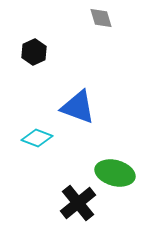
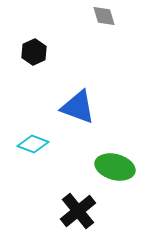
gray diamond: moved 3 px right, 2 px up
cyan diamond: moved 4 px left, 6 px down
green ellipse: moved 6 px up
black cross: moved 8 px down
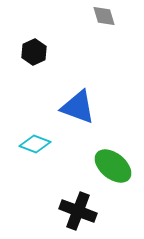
cyan diamond: moved 2 px right
green ellipse: moved 2 px left, 1 px up; rotated 24 degrees clockwise
black cross: rotated 30 degrees counterclockwise
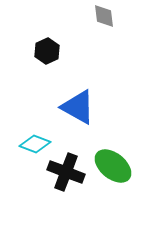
gray diamond: rotated 10 degrees clockwise
black hexagon: moved 13 px right, 1 px up
blue triangle: rotated 9 degrees clockwise
black cross: moved 12 px left, 39 px up
